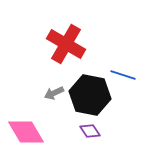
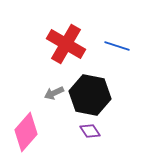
blue line: moved 6 px left, 29 px up
pink diamond: rotated 72 degrees clockwise
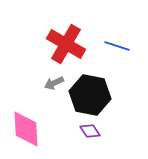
gray arrow: moved 10 px up
pink diamond: moved 3 px up; rotated 45 degrees counterclockwise
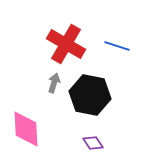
gray arrow: rotated 132 degrees clockwise
purple diamond: moved 3 px right, 12 px down
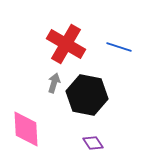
blue line: moved 2 px right, 1 px down
black hexagon: moved 3 px left
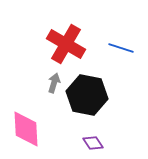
blue line: moved 2 px right, 1 px down
